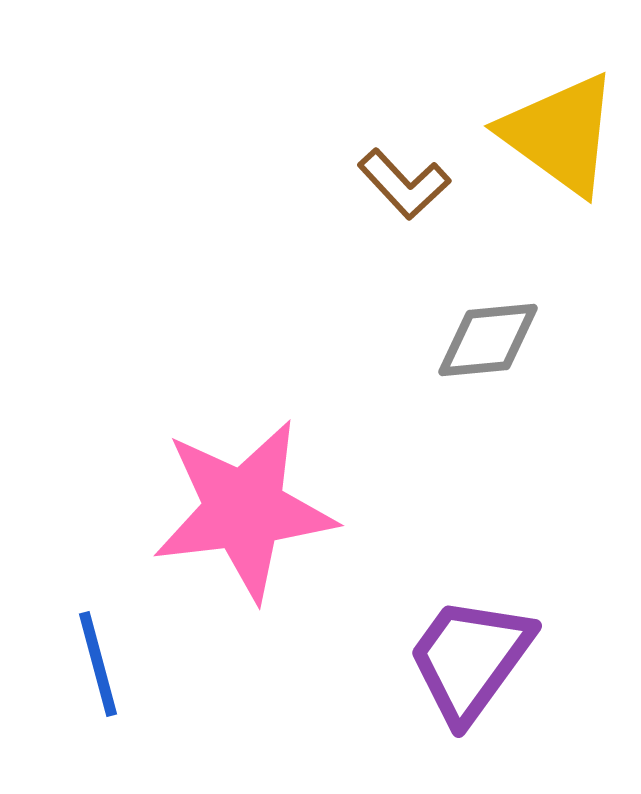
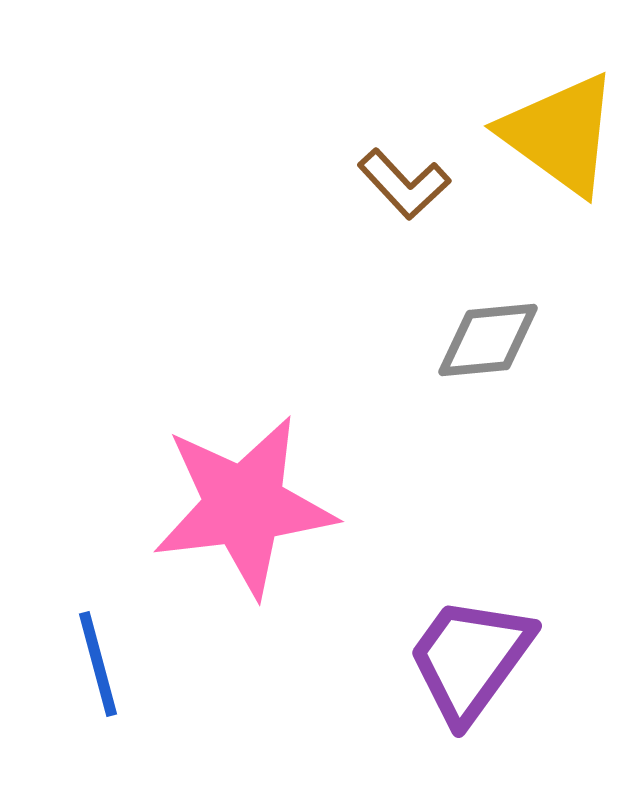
pink star: moved 4 px up
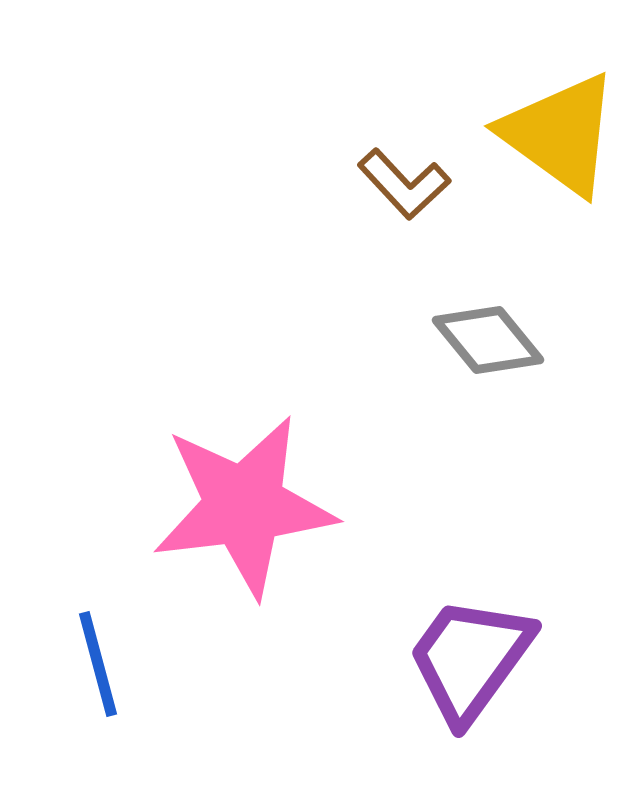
gray diamond: rotated 56 degrees clockwise
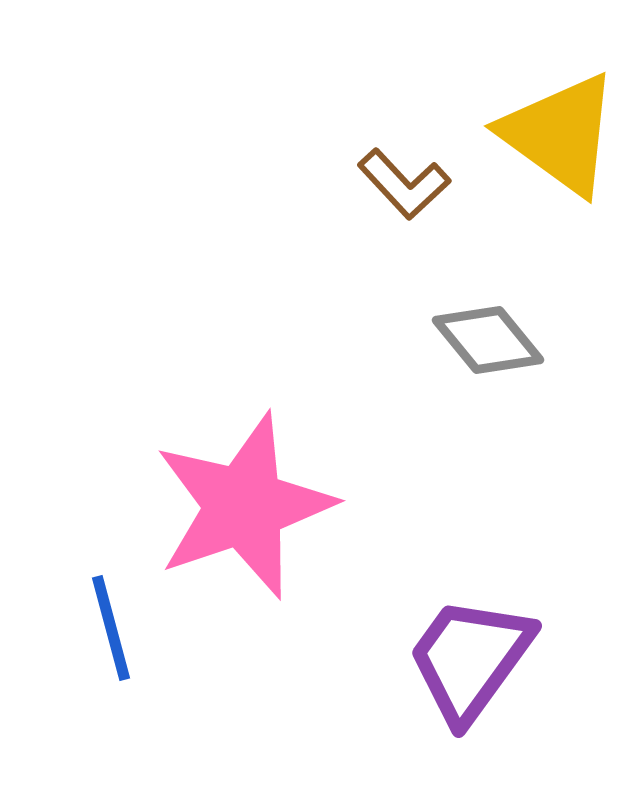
pink star: rotated 12 degrees counterclockwise
blue line: moved 13 px right, 36 px up
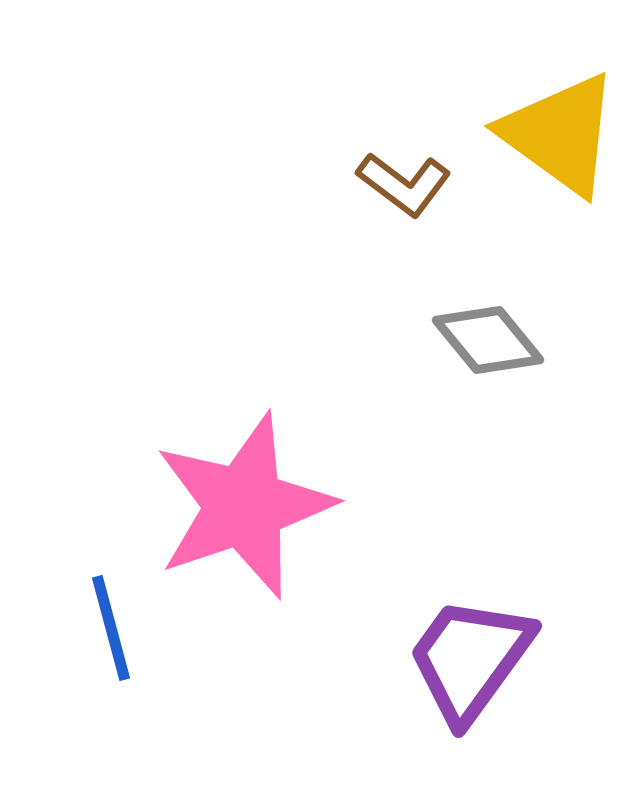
brown L-shape: rotated 10 degrees counterclockwise
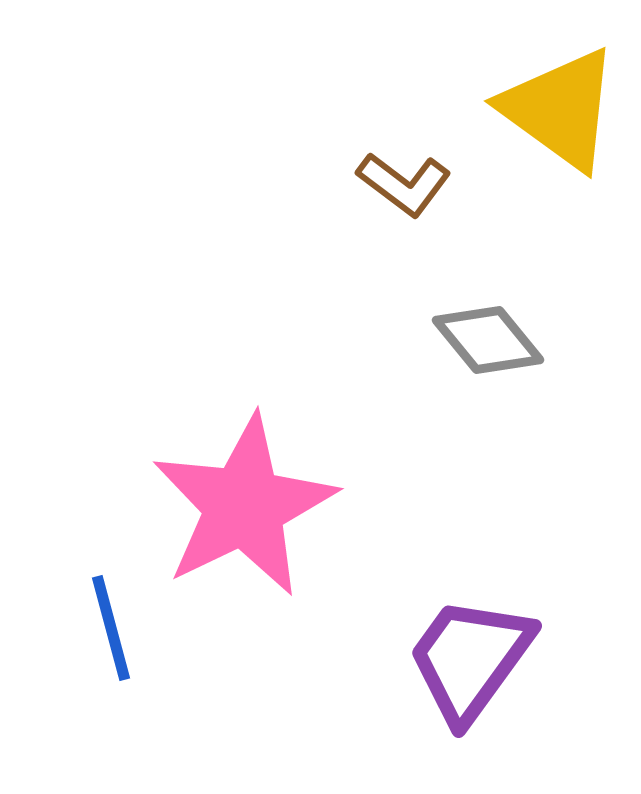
yellow triangle: moved 25 px up
pink star: rotated 7 degrees counterclockwise
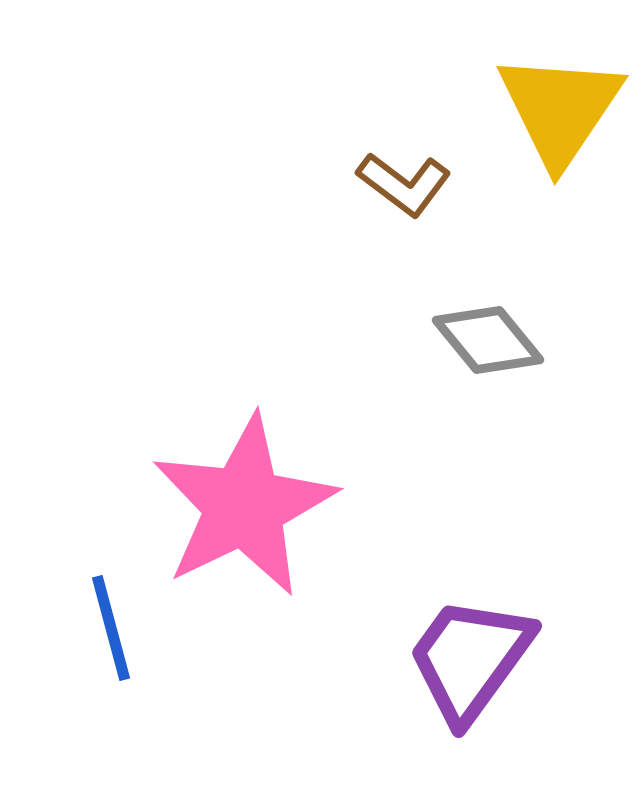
yellow triangle: rotated 28 degrees clockwise
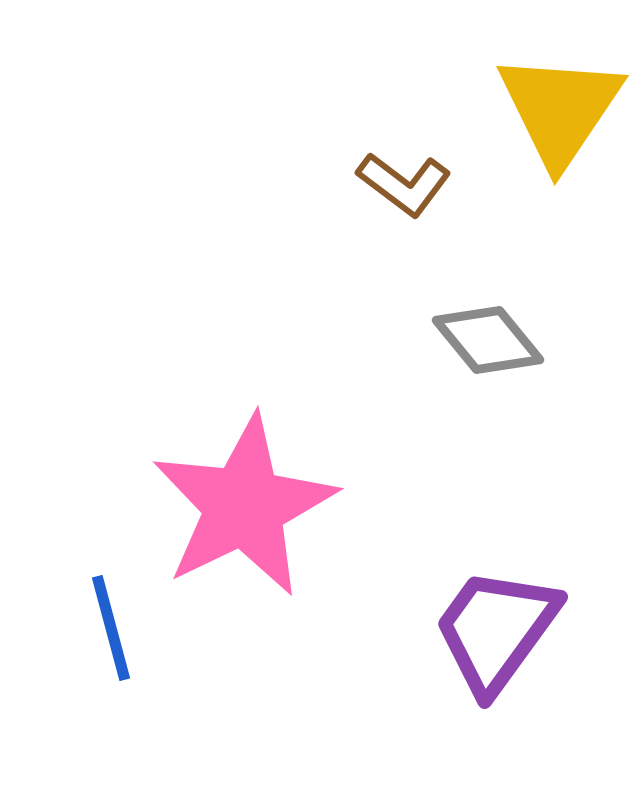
purple trapezoid: moved 26 px right, 29 px up
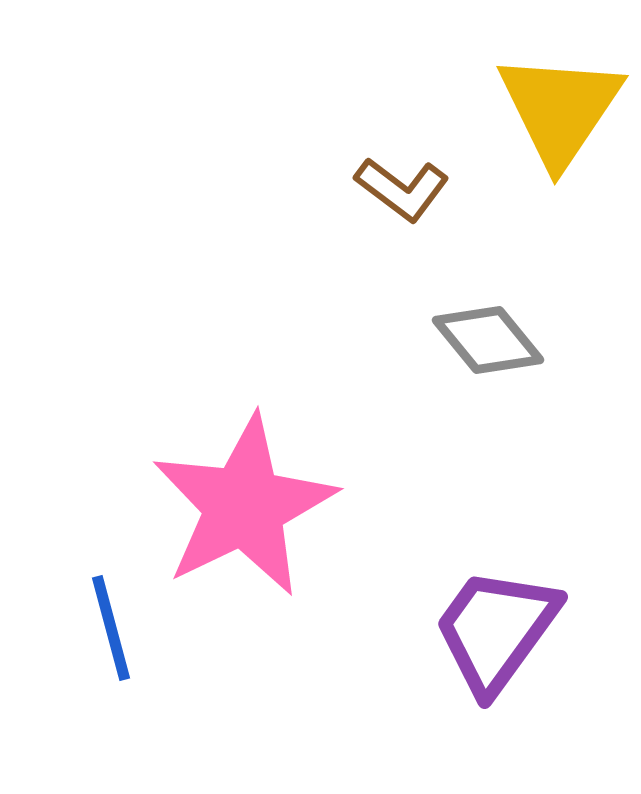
brown L-shape: moved 2 px left, 5 px down
